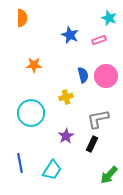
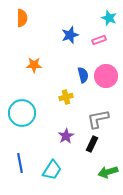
blue star: rotated 30 degrees clockwise
cyan circle: moved 9 px left
green arrow: moved 1 px left, 3 px up; rotated 30 degrees clockwise
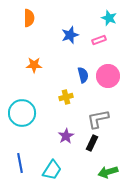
orange semicircle: moved 7 px right
pink circle: moved 2 px right
black rectangle: moved 1 px up
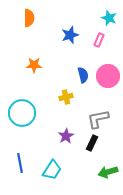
pink rectangle: rotated 48 degrees counterclockwise
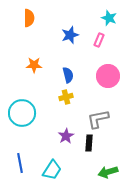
blue semicircle: moved 15 px left
black rectangle: moved 3 px left; rotated 21 degrees counterclockwise
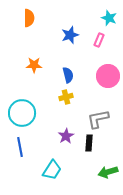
blue line: moved 16 px up
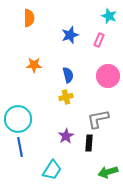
cyan star: moved 2 px up
cyan circle: moved 4 px left, 6 px down
